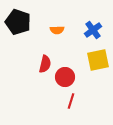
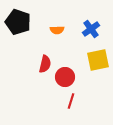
blue cross: moved 2 px left, 1 px up
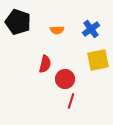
red circle: moved 2 px down
